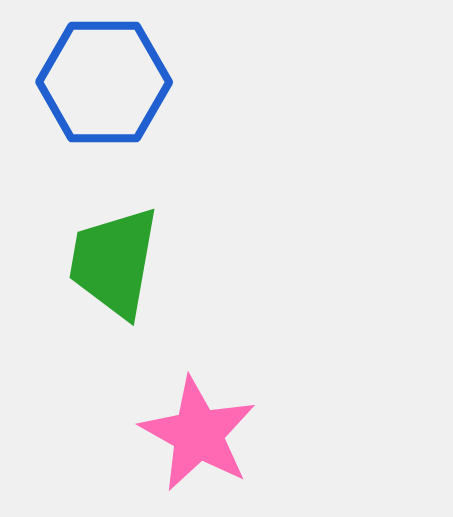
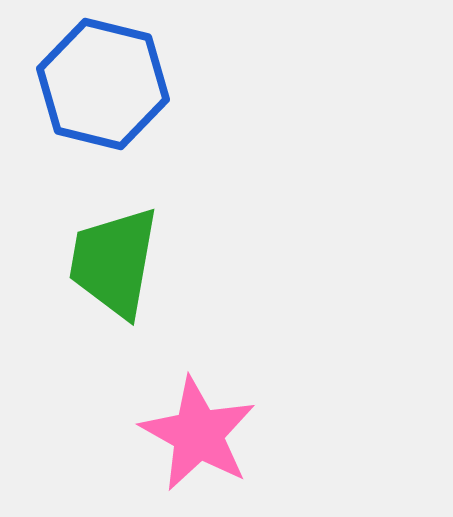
blue hexagon: moved 1 px left, 2 px down; rotated 14 degrees clockwise
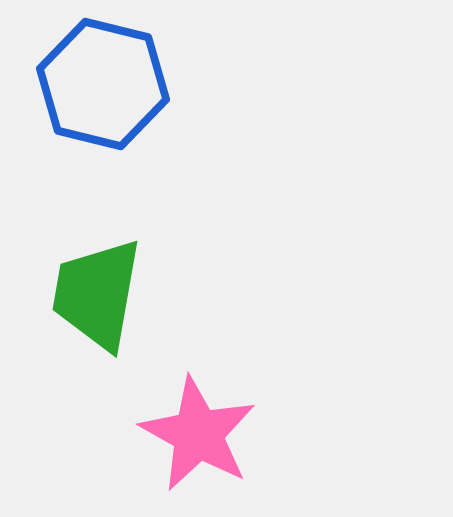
green trapezoid: moved 17 px left, 32 px down
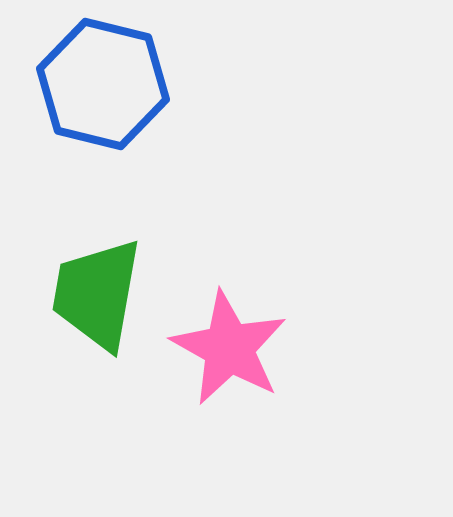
pink star: moved 31 px right, 86 px up
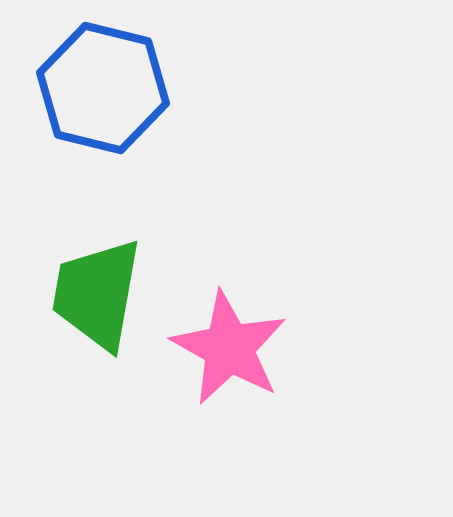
blue hexagon: moved 4 px down
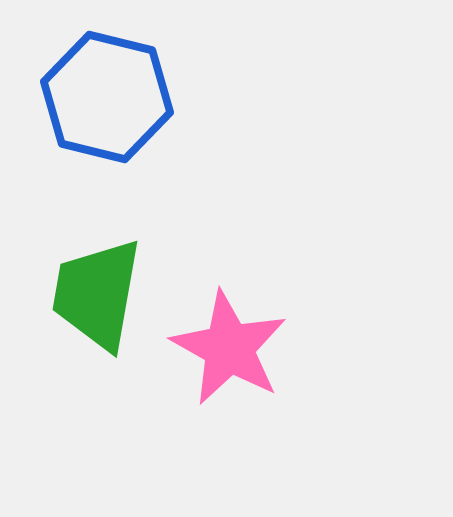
blue hexagon: moved 4 px right, 9 px down
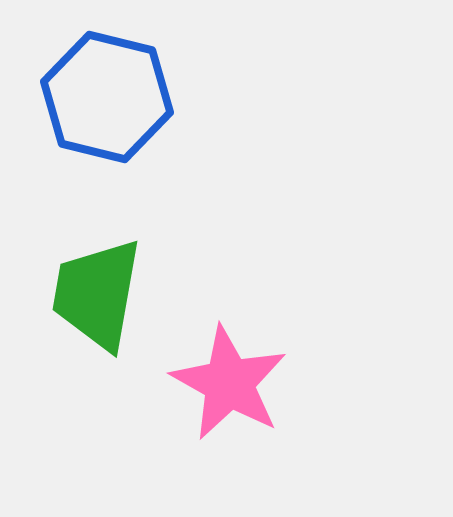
pink star: moved 35 px down
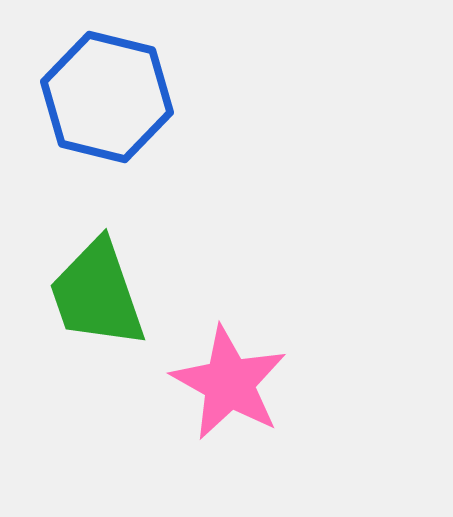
green trapezoid: rotated 29 degrees counterclockwise
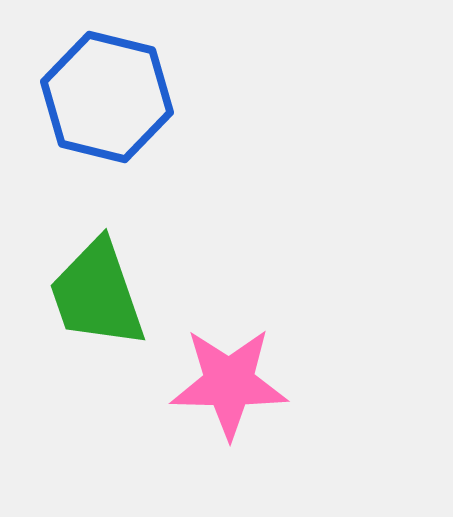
pink star: rotated 28 degrees counterclockwise
